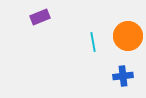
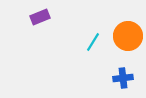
cyan line: rotated 42 degrees clockwise
blue cross: moved 2 px down
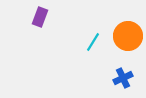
purple rectangle: rotated 48 degrees counterclockwise
blue cross: rotated 18 degrees counterclockwise
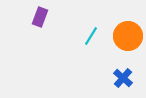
cyan line: moved 2 px left, 6 px up
blue cross: rotated 24 degrees counterclockwise
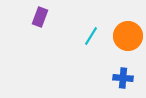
blue cross: rotated 36 degrees counterclockwise
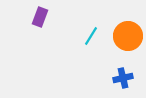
blue cross: rotated 18 degrees counterclockwise
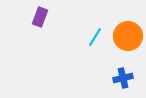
cyan line: moved 4 px right, 1 px down
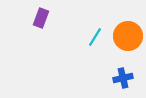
purple rectangle: moved 1 px right, 1 px down
